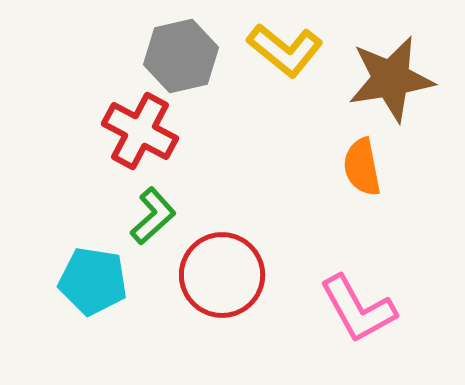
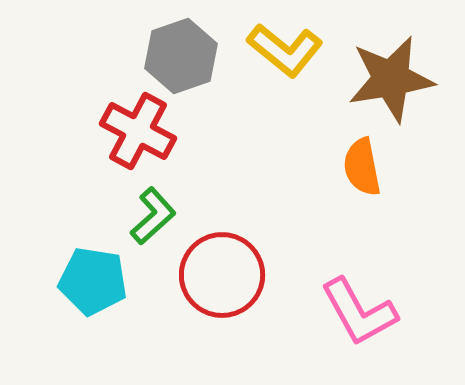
gray hexagon: rotated 6 degrees counterclockwise
red cross: moved 2 px left
pink L-shape: moved 1 px right, 3 px down
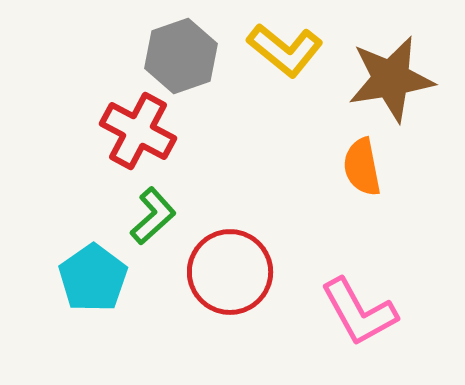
red circle: moved 8 px right, 3 px up
cyan pentagon: moved 3 px up; rotated 28 degrees clockwise
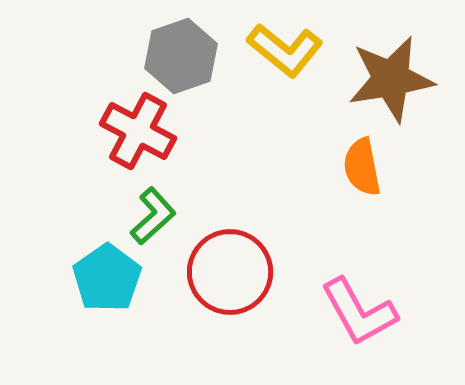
cyan pentagon: moved 14 px right
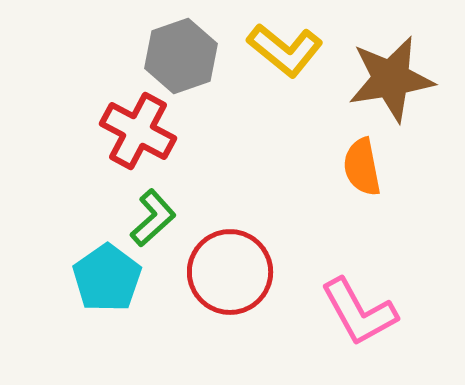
green L-shape: moved 2 px down
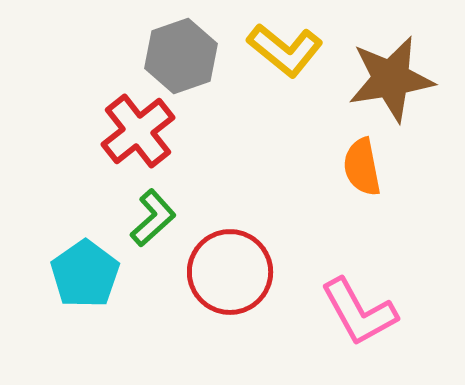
red cross: rotated 24 degrees clockwise
cyan pentagon: moved 22 px left, 4 px up
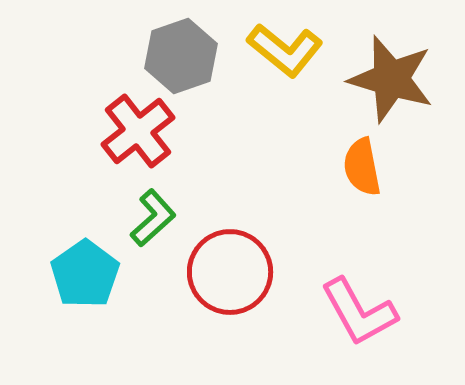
brown star: rotated 26 degrees clockwise
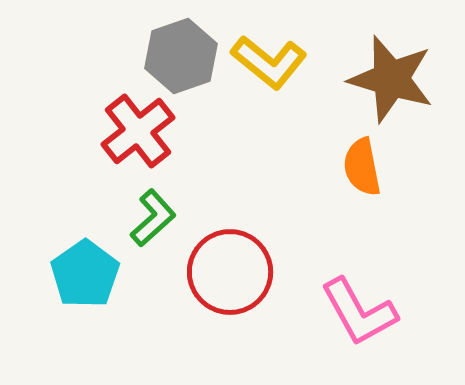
yellow L-shape: moved 16 px left, 12 px down
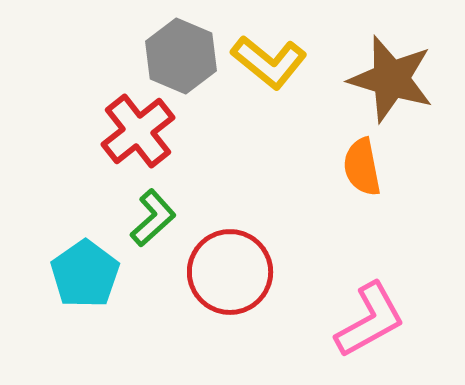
gray hexagon: rotated 18 degrees counterclockwise
pink L-shape: moved 11 px right, 8 px down; rotated 90 degrees counterclockwise
